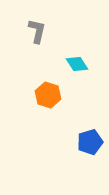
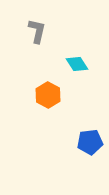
orange hexagon: rotated 10 degrees clockwise
blue pentagon: rotated 10 degrees clockwise
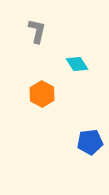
orange hexagon: moved 6 px left, 1 px up
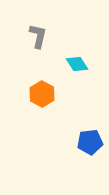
gray L-shape: moved 1 px right, 5 px down
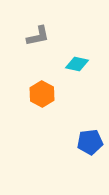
gray L-shape: rotated 65 degrees clockwise
cyan diamond: rotated 45 degrees counterclockwise
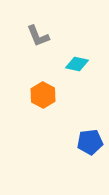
gray L-shape: rotated 80 degrees clockwise
orange hexagon: moved 1 px right, 1 px down
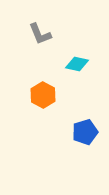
gray L-shape: moved 2 px right, 2 px up
blue pentagon: moved 5 px left, 10 px up; rotated 10 degrees counterclockwise
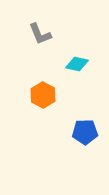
blue pentagon: rotated 15 degrees clockwise
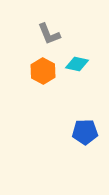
gray L-shape: moved 9 px right
orange hexagon: moved 24 px up
